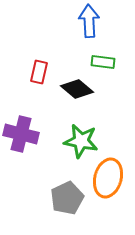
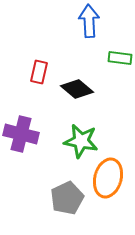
green rectangle: moved 17 px right, 4 px up
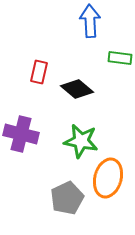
blue arrow: moved 1 px right
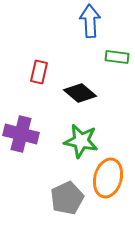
green rectangle: moved 3 px left, 1 px up
black diamond: moved 3 px right, 4 px down
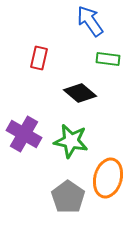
blue arrow: rotated 32 degrees counterclockwise
green rectangle: moved 9 px left, 2 px down
red rectangle: moved 14 px up
purple cross: moved 3 px right; rotated 16 degrees clockwise
green star: moved 10 px left
gray pentagon: moved 1 px right, 1 px up; rotated 12 degrees counterclockwise
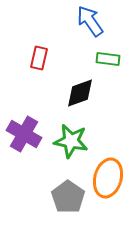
black diamond: rotated 60 degrees counterclockwise
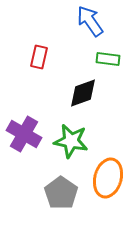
red rectangle: moved 1 px up
black diamond: moved 3 px right
gray pentagon: moved 7 px left, 4 px up
